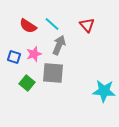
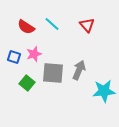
red semicircle: moved 2 px left, 1 px down
gray arrow: moved 20 px right, 25 px down
cyan star: rotated 10 degrees counterclockwise
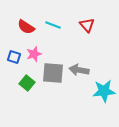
cyan line: moved 1 px right, 1 px down; rotated 21 degrees counterclockwise
gray arrow: rotated 102 degrees counterclockwise
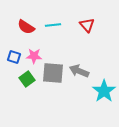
cyan line: rotated 28 degrees counterclockwise
pink star: moved 2 px down; rotated 21 degrees clockwise
gray arrow: moved 1 px down; rotated 12 degrees clockwise
green square: moved 4 px up; rotated 14 degrees clockwise
cyan star: rotated 30 degrees counterclockwise
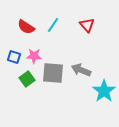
cyan line: rotated 49 degrees counterclockwise
gray arrow: moved 2 px right, 1 px up
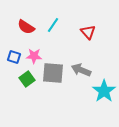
red triangle: moved 1 px right, 7 px down
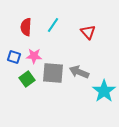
red semicircle: rotated 60 degrees clockwise
gray arrow: moved 2 px left, 2 px down
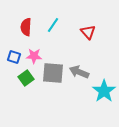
green square: moved 1 px left, 1 px up
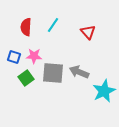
cyan star: rotated 10 degrees clockwise
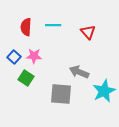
cyan line: rotated 56 degrees clockwise
blue square: rotated 24 degrees clockwise
gray square: moved 8 px right, 21 px down
green square: rotated 21 degrees counterclockwise
